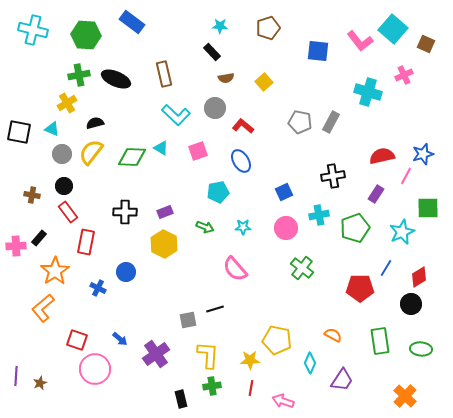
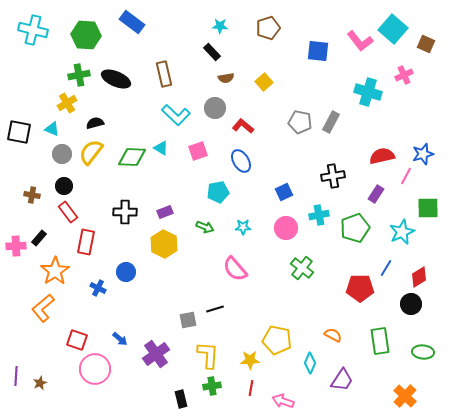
green ellipse at (421, 349): moved 2 px right, 3 px down
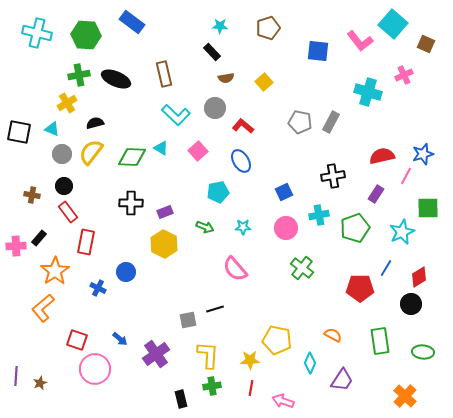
cyan square at (393, 29): moved 5 px up
cyan cross at (33, 30): moved 4 px right, 3 px down
pink square at (198, 151): rotated 24 degrees counterclockwise
black cross at (125, 212): moved 6 px right, 9 px up
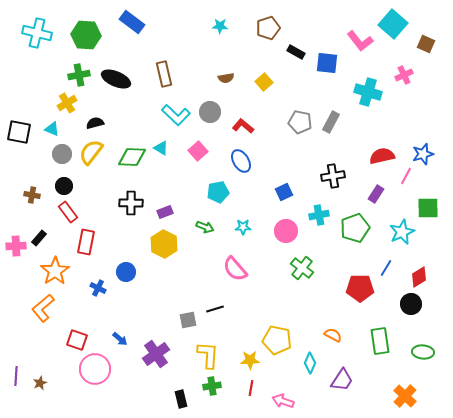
blue square at (318, 51): moved 9 px right, 12 px down
black rectangle at (212, 52): moved 84 px right; rotated 18 degrees counterclockwise
gray circle at (215, 108): moved 5 px left, 4 px down
pink circle at (286, 228): moved 3 px down
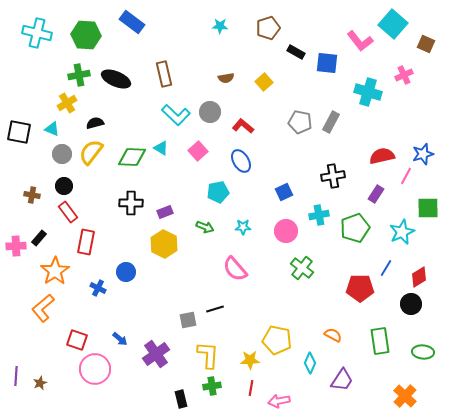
pink arrow at (283, 401): moved 4 px left; rotated 30 degrees counterclockwise
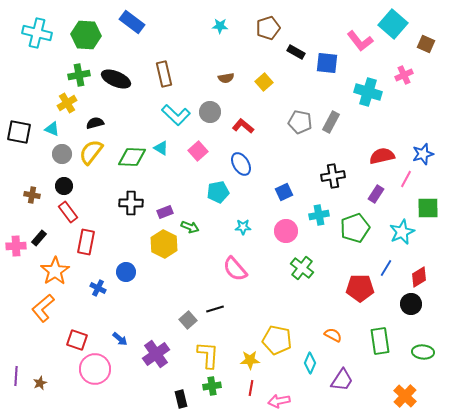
blue ellipse at (241, 161): moved 3 px down
pink line at (406, 176): moved 3 px down
green arrow at (205, 227): moved 15 px left
gray square at (188, 320): rotated 30 degrees counterclockwise
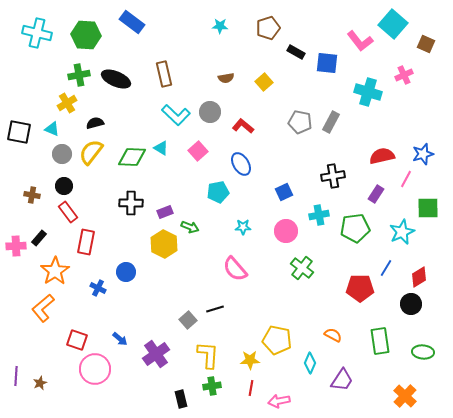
green pentagon at (355, 228): rotated 12 degrees clockwise
